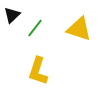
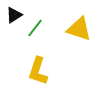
black triangle: moved 2 px right; rotated 12 degrees clockwise
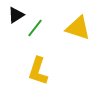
black triangle: moved 2 px right
yellow triangle: moved 1 px left, 1 px up
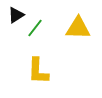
yellow triangle: rotated 16 degrees counterclockwise
yellow L-shape: rotated 16 degrees counterclockwise
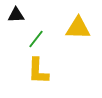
black triangle: rotated 30 degrees clockwise
green line: moved 1 px right, 11 px down
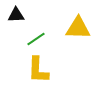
green line: rotated 18 degrees clockwise
yellow L-shape: moved 1 px up
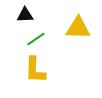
black triangle: moved 9 px right
yellow L-shape: moved 3 px left
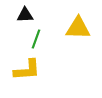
green line: rotated 36 degrees counterclockwise
yellow L-shape: moved 8 px left; rotated 96 degrees counterclockwise
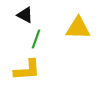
black triangle: rotated 30 degrees clockwise
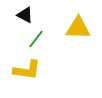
green line: rotated 18 degrees clockwise
yellow L-shape: rotated 12 degrees clockwise
